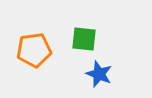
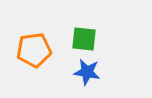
blue star: moved 12 px left, 2 px up; rotated 12 degrees counterclockwise
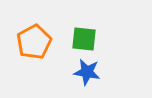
orange pentagon: moved 8 px up; rotated 20 degrees counterclockwise
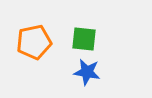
orange pentagon: rotated 16 degrees clockwise
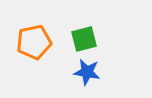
green square: rotated 20 degrees counterclockwise
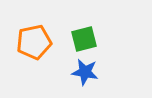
blue star: moved 2 px left
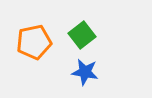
green square: moved 2 px left, 4 px up; rotated 24 degrees counterclockwise
